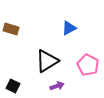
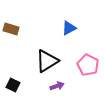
black square: moved 1 px up
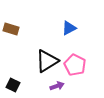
pink pentagon: moved 13 px left
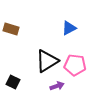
pink pentagon: rotated 20 degrees counterclockwise
black square: moved 3 px up
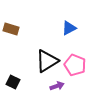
pink pentagon: rotated 15 degrees clockwise
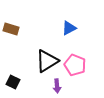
purple arrow: rotated 104 degrees clockwise
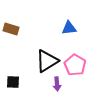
blue triangle: rotated 21 degrees clockwise
pink pentagon: rotated 10 degrees clockwise
black square: rotated 24 degrees counterclockwise
purple arrow: moved 2 px up
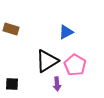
blue triangle: moved 3 px left, 4 px down; rotated 21 degrees counterclockwise
black square: moved 1 px left, 2 px down
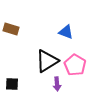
blue triangle: rotated 49 degrees clockwise
